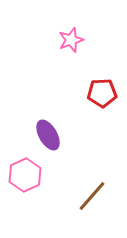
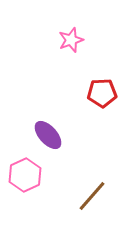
purple ellipse: rotated 12 degrees counterclockwise
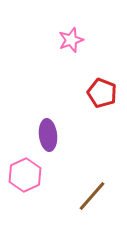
red pentagon: rotated 24 degrees clockwise
purple ellipse: rotated 36 degrees clockwise
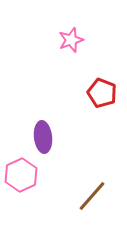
purple ellipse: moved 5 px left, 2 px down
pink hexagon: moved 4 px left
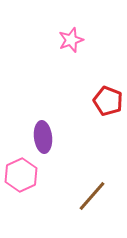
red pentagon: moved 6 px right, 8 px down
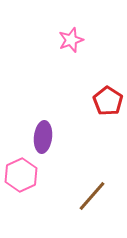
red pentagon: rotated 12 degrees clockwise
purple ellipse: rotated 12 degrees clockwise
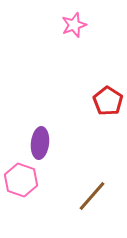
pink star: moved 3 px right, 15 px up
purple ellipse: moved 3 px left, 6 px down
pink hexagon: moved 5 px down; rotated 16 degrees counterclockwise
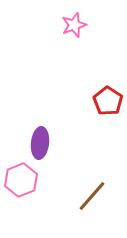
pink hexagon: rotated 20 degrees clockwise
